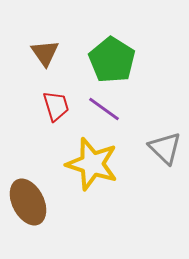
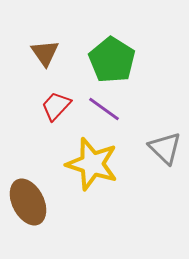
red trapezoid: rotated 120 degrees counterclockwise
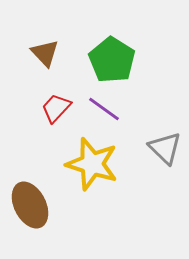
brown triangle: rotated 8 degrees counterclockwise
red trapezoid: moved 2 px down
brown ellipse: moved 2 px right, 3 px down
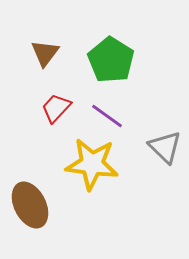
brown triangle: rotated 20 degrees clockwise
green pentagon: moved 1 px left
purple line: moved 3 px right, 7 px down
gray triangle: moved 1 px up
yellow star: rotated 10 degrees counterclockwise
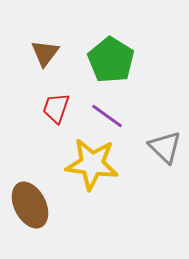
red trapezoid: rotated 24 degrees counterclockwise
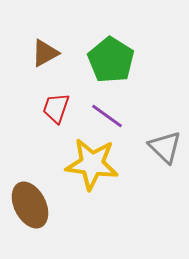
brown triangle: rotated 24 degrees clockwise
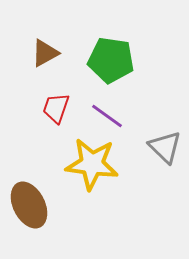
green pentagon: rotated 24 degrees counterclockwise
brown ellipse: moved 1 px left
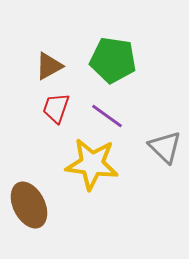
brown triangle: moved 4 px right, 13 px down
green pentagon: moved 2 px right
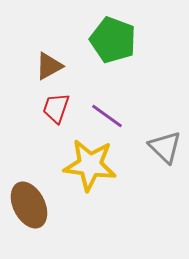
green pentagon: moved 20 px up; rotated 12 degrees clockwise
yellow star: moved 2 px left, 1 px down
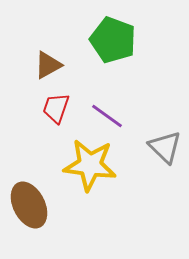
brown triangle: moved 1 px left, 1 px up
